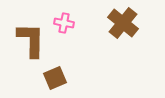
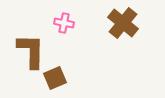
brown L-shape: moved 11 px down
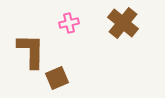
pink cross: moved 5 px right; rotated 24 degrees counterclockwise
brown square: moved 2 px right
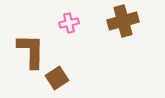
brown cross: moved 2 px up; rotated 36 degrees clockwise
brown square: rotated 10 degrees counterclockwise
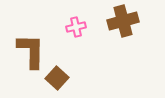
pink cross: moved 7 px right, 4 px down
brown square: rotated 15 degrees counterclockwise
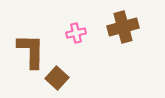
brown cross: moved 6 px down
pink cross: moved 6 px down
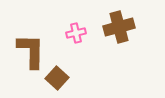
brown cross: moved 4 px left
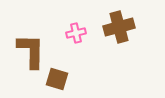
brown square: moved 1 px down; rotated 25 degrees counterclockwise
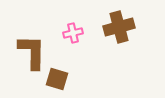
pink cross: moved 3 px left
brown L-shape: moved 1 px right, 1 px down
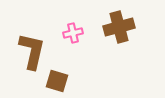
brown L-shape: moved 1 px up; rotated 12 degrees clockwise
brown square: moved 2 px down
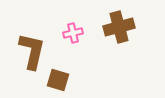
brown square: moved 1 px right, 1 px up
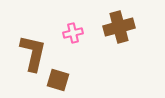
brown L-shape: moved 1 px right, 2 px down
